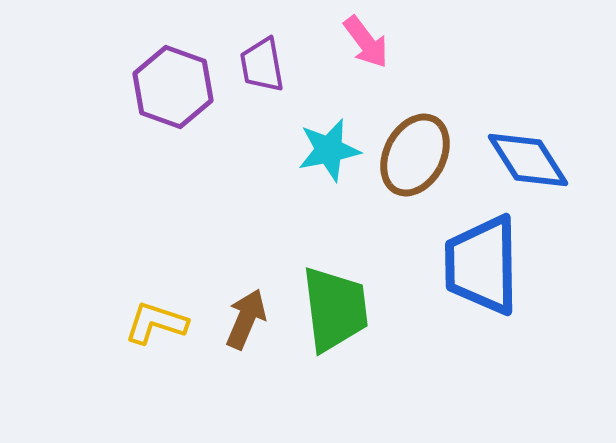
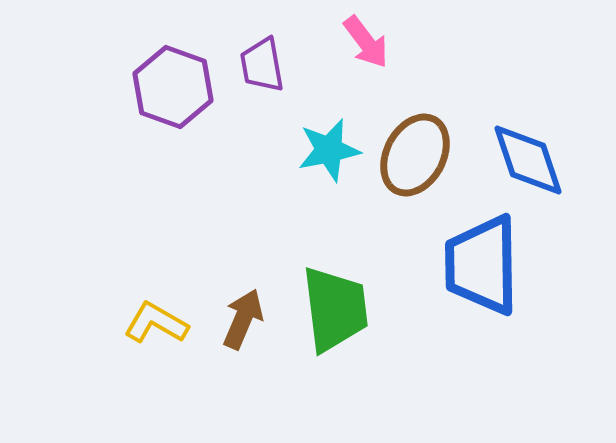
blue diamond: rotated 14 degrees clockwise
brown arrow: moved 3 px left
yellow L-shape: rotated 12 degrees clockwise
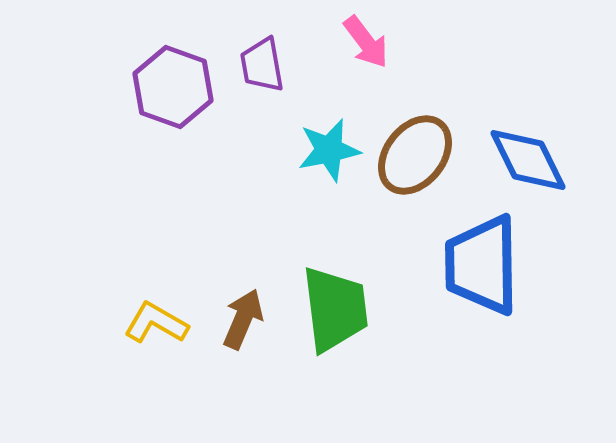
brown ellipse: rotated 10 degrees clockwise
blue diamond: rotated 8 degrees counterclockwise
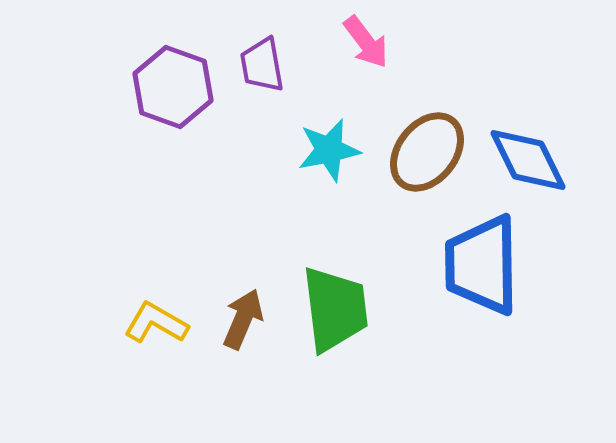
brown ellipse: moved 12 px right, 3 px up
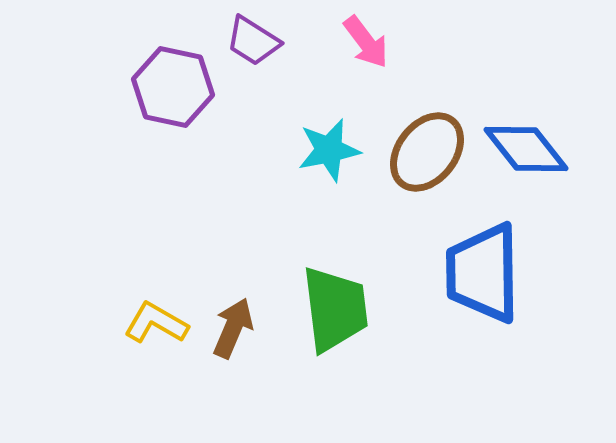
purple trapezoid: moved 9 px left, 24 px up; rotated 48 degrees counterclockwise
purple hexagon: rotated 8 degrees counterclockwise
blue diamond: moved 2 px left, 11 px up; rotated 12 degrees counterclockwise
blue trapezoid: moved 1 px right, 8 px down
brown arrow: moved 10 px left, 9 px down
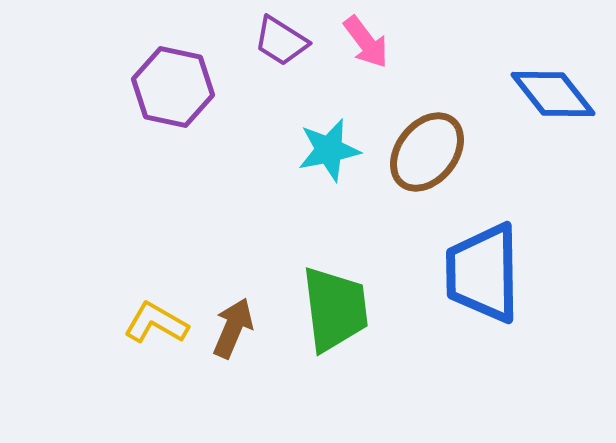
purple trapezoid: moved 28 px right
blue diamond: moved 27 px right, 55 px up
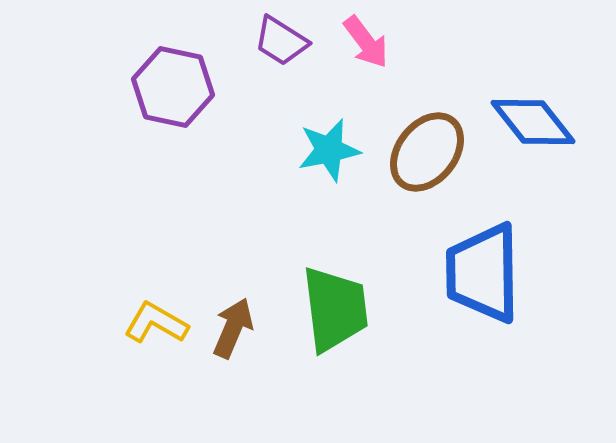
blue diamond: moved 20 px left, 28 px down
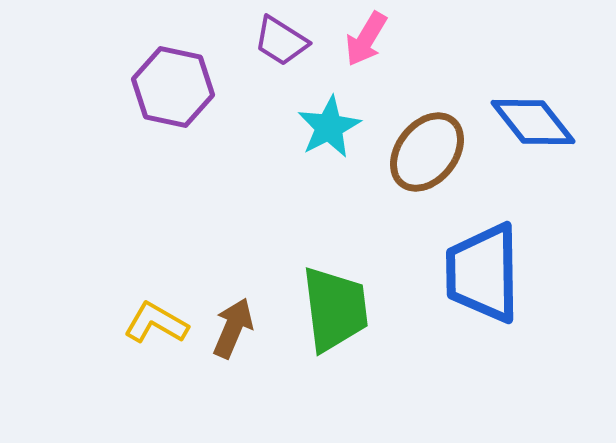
pink arrow: moved 3 px up; rotated 68 degrees clockwise
cyan star: moved 23 px up; rotated 16 degrees counterclockwise
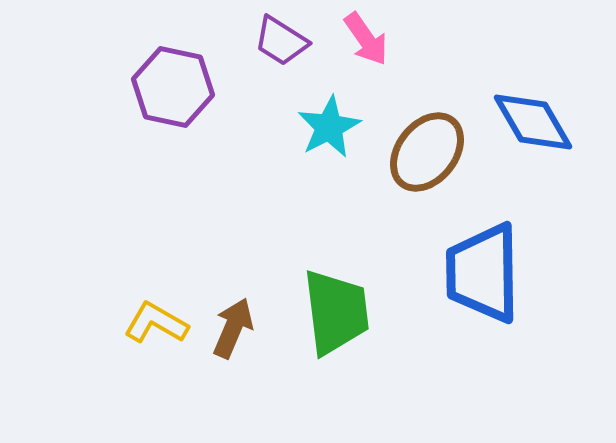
pink arrow: rotated 66 degrees counterclockwise
blue diamond: rotated 8 degrees clockwise
green trapezoid: moved 1 px right, 3 px down
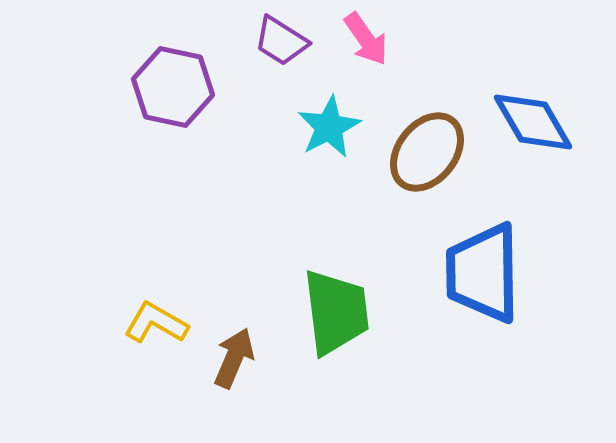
brown arrow: moved 1 px right, 30 px down
